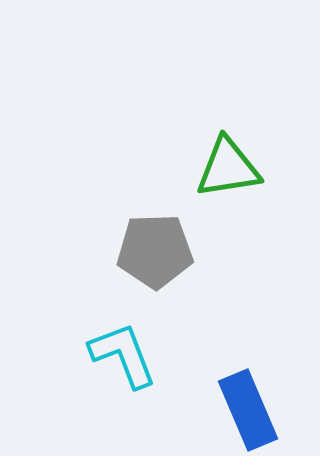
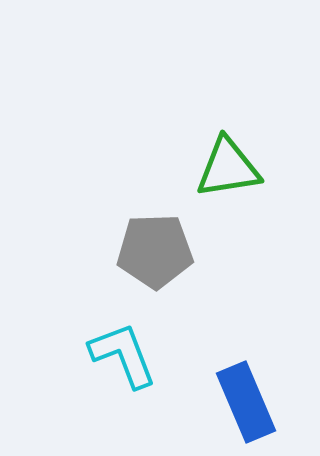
blue rectangle: moved 2 px left, 8 px up
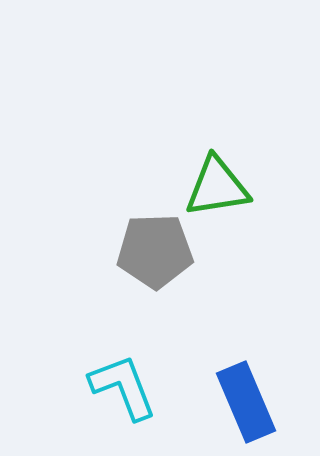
green triangle: moved 11 px left, 19 px down
cyan L-shape: moved 32 px down
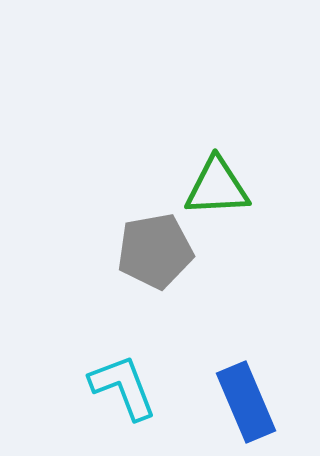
green triangle: rotated 6 degrees clockwise
gray pentagon: rotated 8 degrees counterclockwise
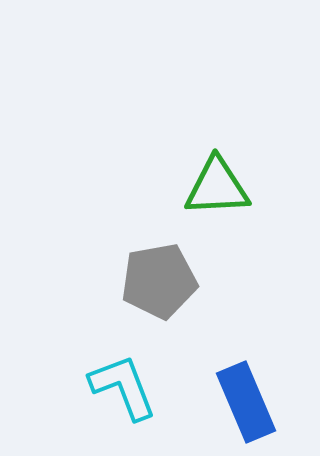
gray pentagon: moved 4 px right, 30 px down
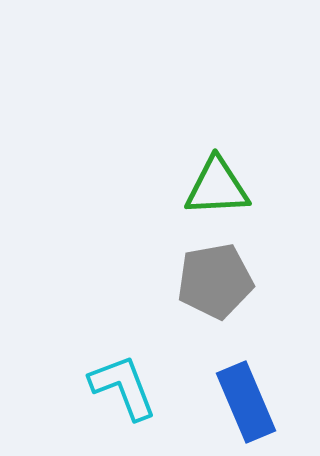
gray pentagon: moved 56 px right
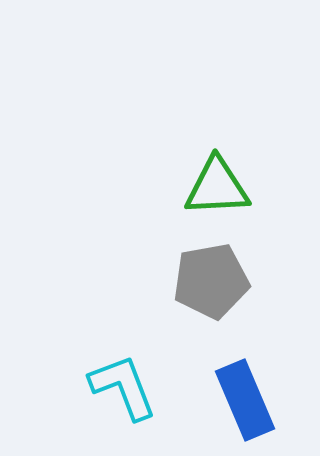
gray pentagon: moved 4 px left
blue rectangle: moved 1 px left, 2 px up
